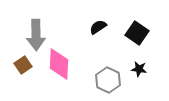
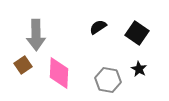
pink diamond: moved 9 px down
black star: rotated 21 degrees clockwise
gray hexagon: rotated 15 degrees counterclockwise
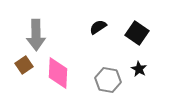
brown square: moved 1 px right
pink diamond: moved 1 px left
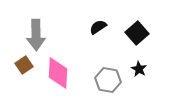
black square: rotated 15 degrees clockwise
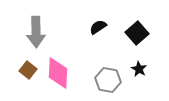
gray arrow: moved 3 px up
brown square: moved 4 px right, 5 px down; rotated 18 degrees counterclockwise
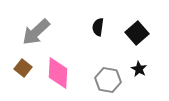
black semicircle: rotated 48 degrees counterclockwise
gray arrow: rotated 48 degrees clockwise
brown square: moved 5 px left, 2 px up
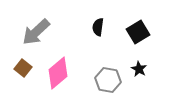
black square: moved 1 px right, 1 px up; rotated 10 degrees clockwise
pink diamond: rotated 48 degrees clockwise
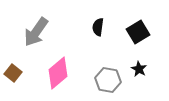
gray arrow: rotated 12 degrees counterclockwise
brown square: moved 10 px left, 5 px down
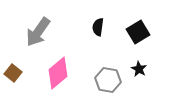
gray arrow: moved 2 px right
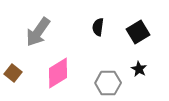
pink diamond: rotated 8 degrees clockwise
gray hexagon: moved 3 px down; rotated 10 degrees counterclockwise
